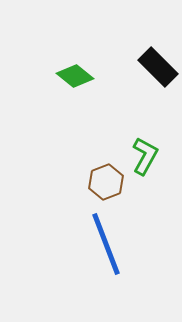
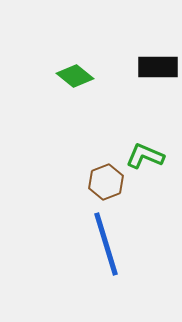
black rectangle: rotated 45 degrees counterclockwise
green L-shape: rotated 96 degrees counterclockwise
blue line: rotated 4 degrees clockwise
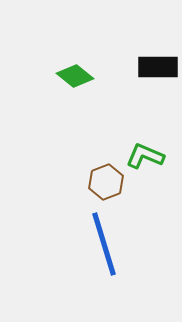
blue line: moved 2 px left
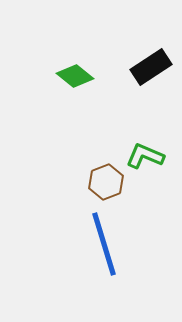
black rectangle: moved 7 px left; rotated 33 degrees counterclockwise
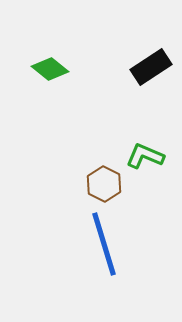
green diamond: moved 25 px left, 7 px up
brown hexagon: moved 2 px left, 2 px down; rotated 12 degrees counterclockwise
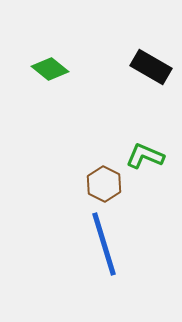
black rectangle: rotated 63 degrees clockwise
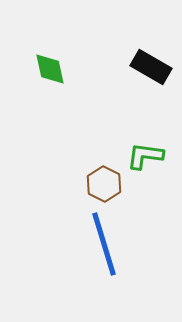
green diamond: rotated 39 degrees clockwise
green L-shape: rotated 15 degrees counterclockwise
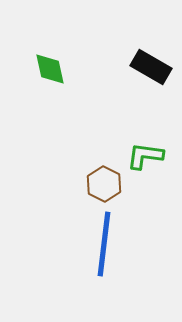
blue line: rotated 24 degrees clockwise
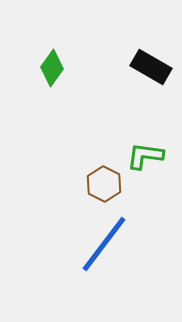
green diamond: moved 2 px right, 1 px up; rotated 48 degrees clockwise
blue line: rotated 30 degrees clockwise
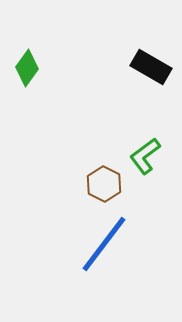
green diamond: moved 25 px left
green L-shape: rotated 45 degrees counterclockwise
